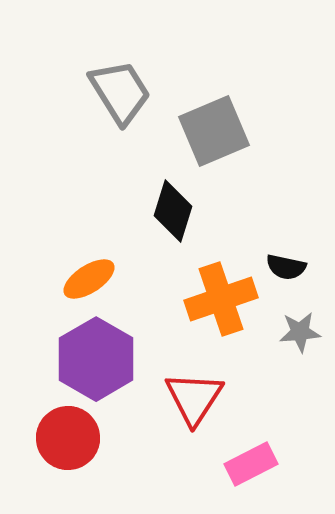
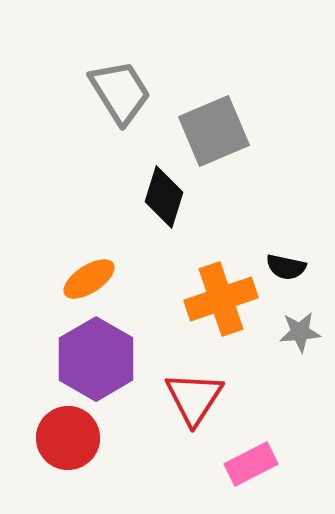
black diamond: moved 9 px left, 14 px up
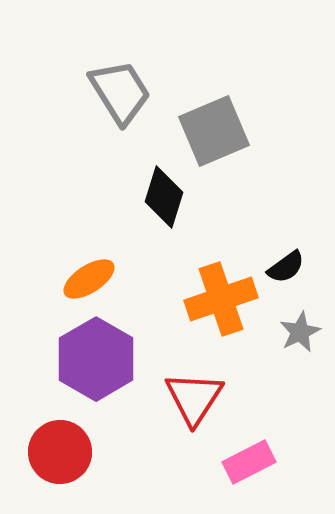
black semicircle: rotated 48 degrees counterclockwise
gray star: rotated 21 degrees counterclockwise
red circle: moved 8 px left, 14 px down
pink rectangle: moved 2 px left, 2 px up
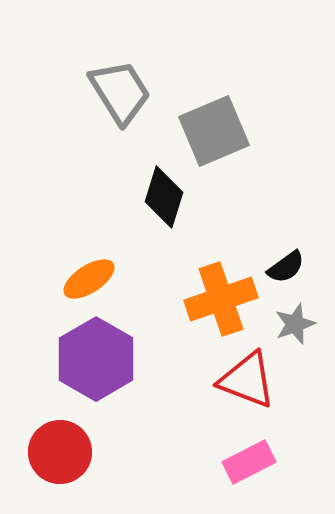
gray star: moved 5 px left, 8 px up; rotated 6 degrees clockwise
red triangle: moved 53 px right, 18 px up; rotated 42 degrees counterclockwise
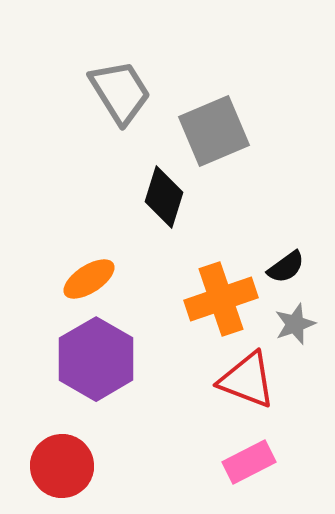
red circle: moved 2 px right, 14 px down
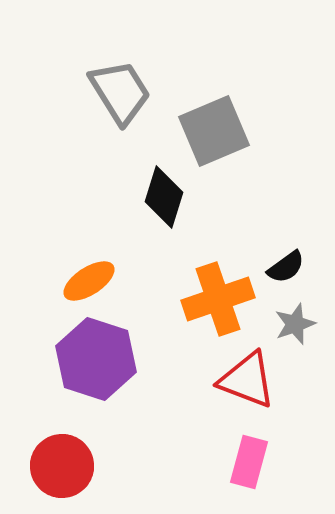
orange ellipse: moved 2 px down
orange cross: moved 3 px left
purple hexagon: rotated 12 degrees counterclockwise
pink rectangle: rotated 48 degrees counterclockwise
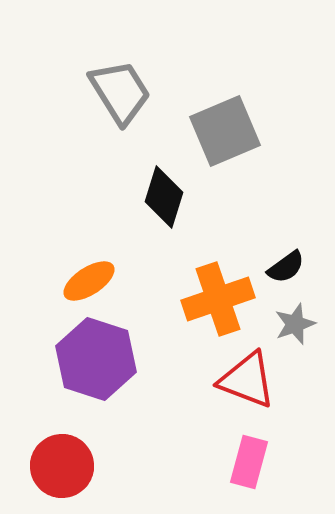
gray square: moved 11 px right
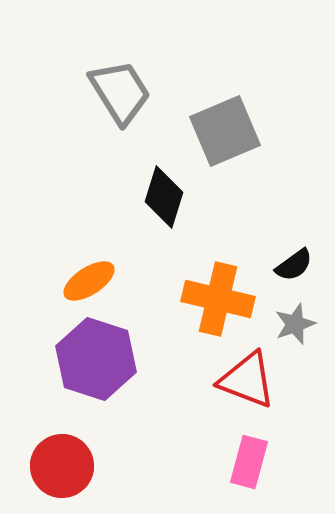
black semicircle: moved 8 px right, 2 px up
orange cross: rotated 32 degrees clockwise
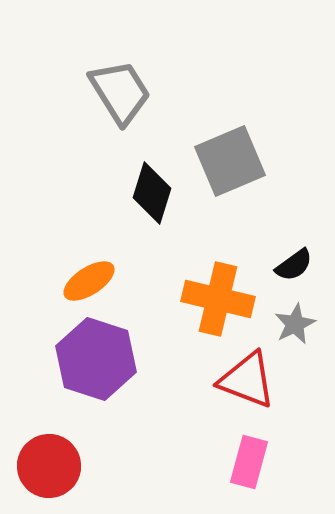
gray square: moved 5 px right, 30 px down
black diamond: moved 12 px left, 4 px up
gray star: rotated 6 degrees counterclockwise
red circle: moved 13 px left
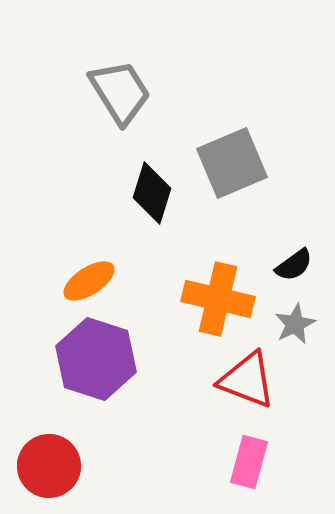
gray square: moved 2 px right, 2 px down
